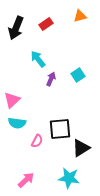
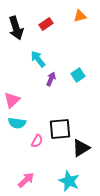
black arrow: rotated 40 degrees counterclockwise
cyan star: moved 3 px down; rotated 15 degrees clockwise
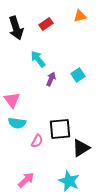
pink triangle: rotated 24 degrees counterclockwise
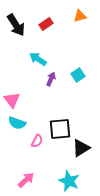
black arrow: moved 3 px up; rotated 15 degrees counterclockwise
cyan arrow: rotated 18 degrees counterclockwise
cyan semicircle: rotated 12 degrees clockwise
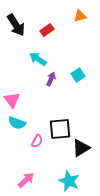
red rectangle: moved 1 px right, 6 px down
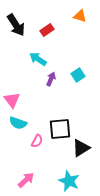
orange triangle: rotated 32 degrees clockwise
cyan semicircle: moved 1 px right
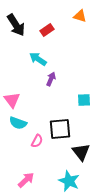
cyan square: moved 6 px right, 25 px down; rotated 32 degrees clockwise
black triangle: moved 4 px down; rotated 36 degrees counterclockwise
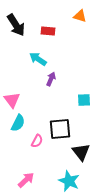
red rectangle: moved 1 px right, 1 px down; rotated 40 degrees clockwise
cyan semicircle: rotated 84 degrees counterclockwise
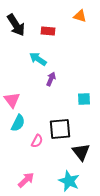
cyan square: moved 1 px up
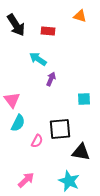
black triangle: rotated 42 degrees counterclockwise
